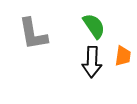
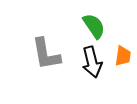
gray L-shape: moved 13 px right, 20 px down
black arrow: rotated 16 degrees counterclockwise
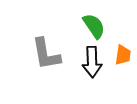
orange trapezoid: moved 1 px up
black arrow: rotated 12 degrees clockwise
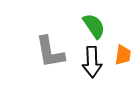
gray L-shape: moved 4 px right, 2 px up
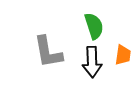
green semicircle: rotated 16 degrees clockwise
gray L-shape: moved 2 px left
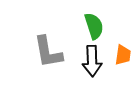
black arrow: moved 1 px up
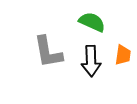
green semicircle: moved 2 px left, 4 px up; rotated 48 degrees counterclockwise
black arrow: moved 1 px left
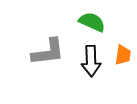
gray L-shape: rotated 87 degrees counterclockwise
